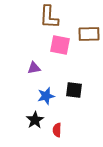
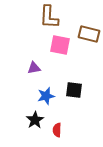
brown rectangle: rotated 15 degrees clockwise
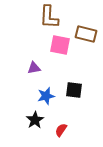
brown rectangle: moved 3 px left
red semicircle: moved 4 px right; rotated 32 degrees clockwise
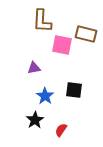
brown L-shape: moved 7 px left, 4 px down
pink square: moved 2 px right
blue star: moved 1 px left; rotated 24 degrees counterclockwise
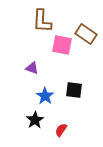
brown rectangle: rotated 20 degrees clockwise
purple triangle: moved 2 px left; rotated 32 degrees clockwise
